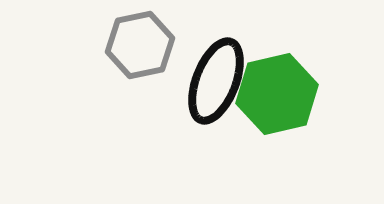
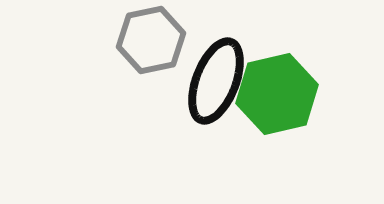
gray hexagon: moved 11 px right, 5 px up
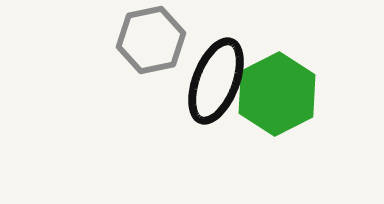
green hexagon: rotated 14 degrees counterclockwise
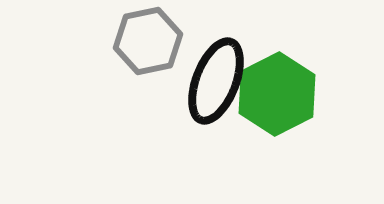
gray hexagon: moved 3 px left, 1 px down
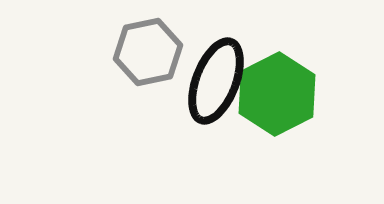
gray hexagon: moved 11 px down
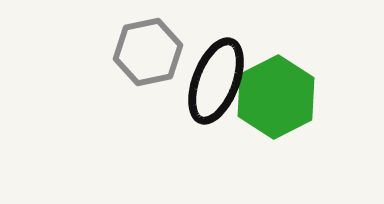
green hexagon: moved 1 px left, 3 px down
